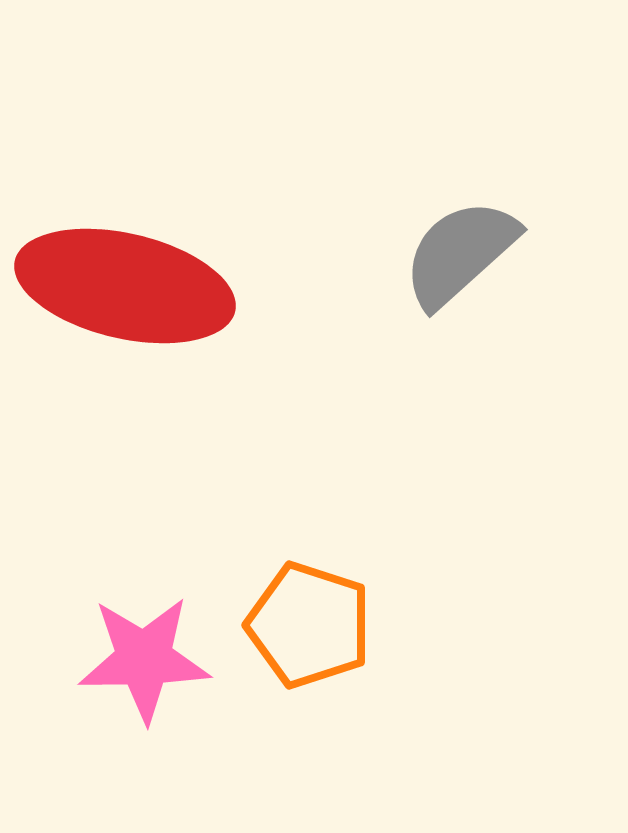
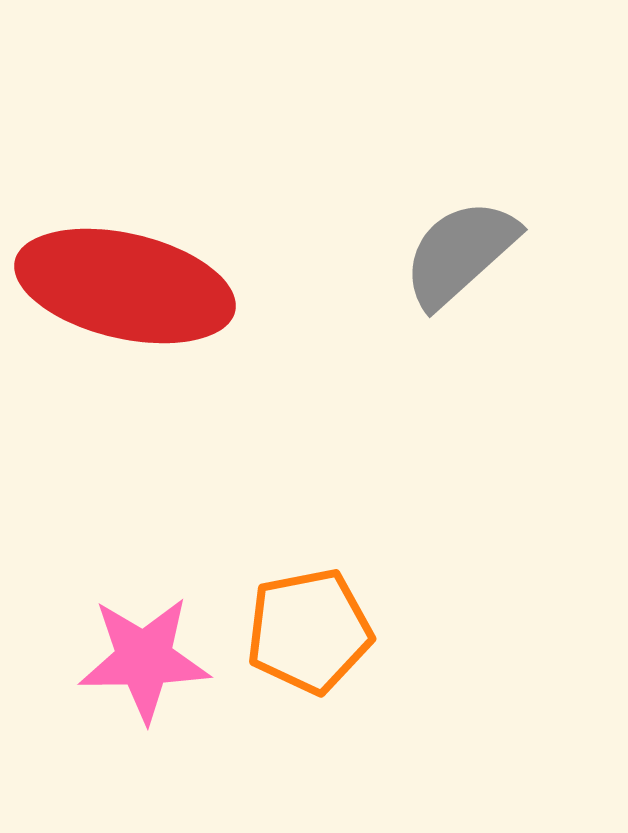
orange pentagon: moved 6 px down; rotated 29 degrees counterclockwise
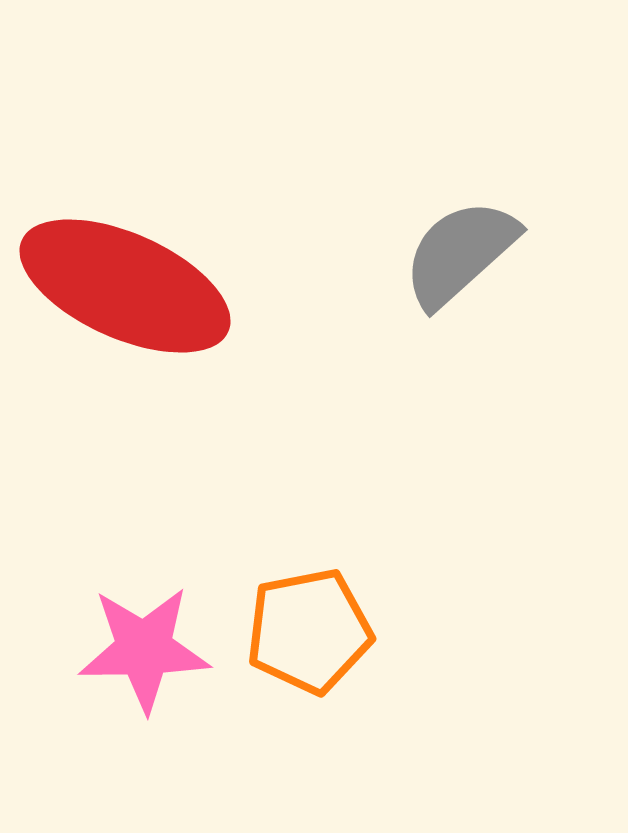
red ellipse: rotated 11 degrees clockwise
pink star: moved 10 px up
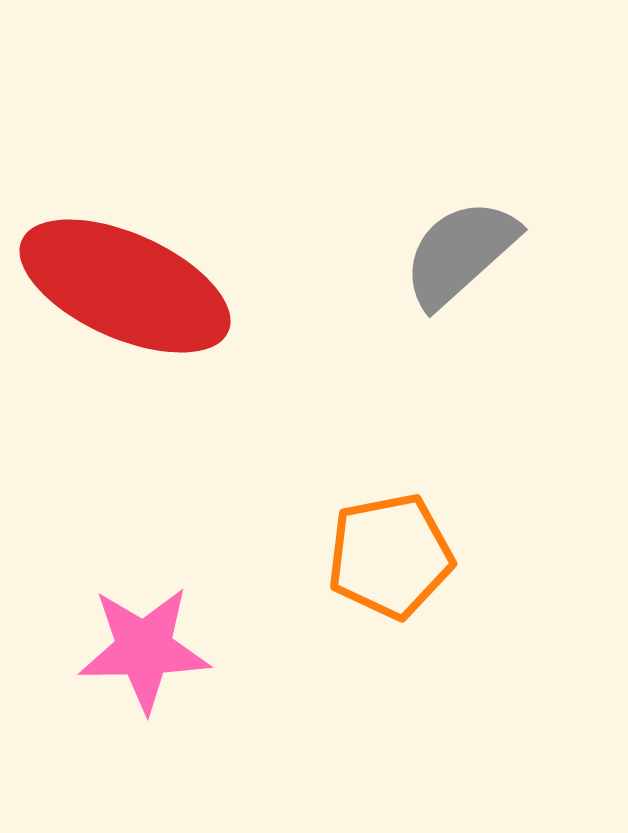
orange pentagon: moved 81 px right, 75 px up
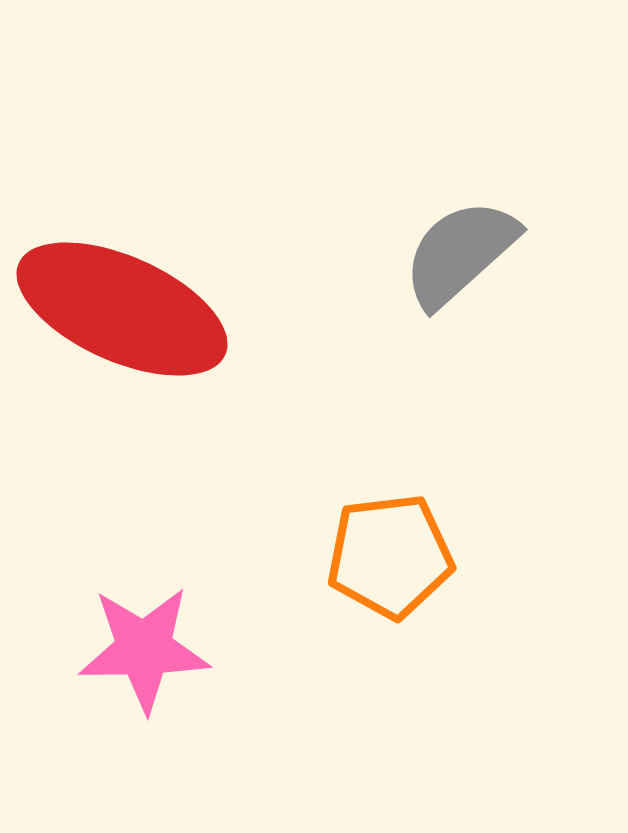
red ellipse: moved 3 px left, 23 px down
orange pentagon: rotated 4 degrees clockwise
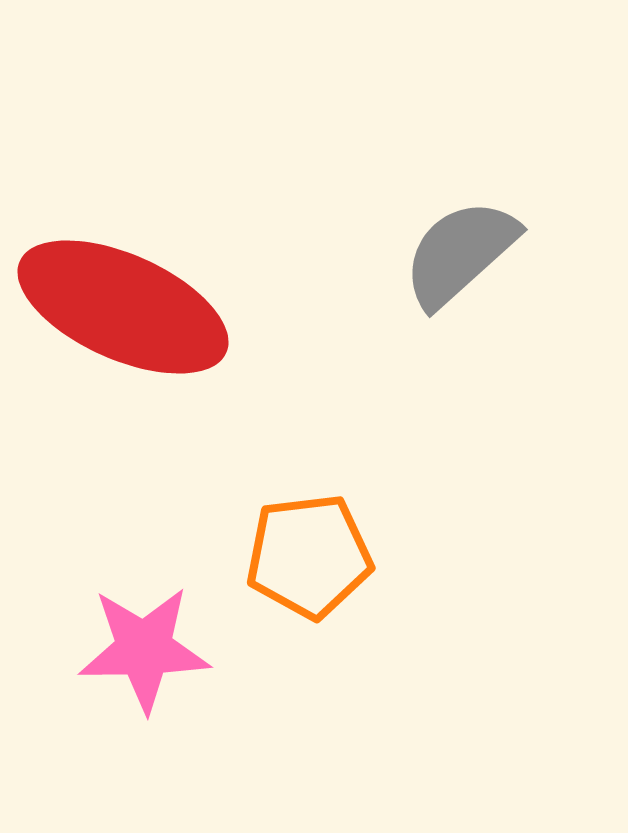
red ellipse: moved 1 px right, 2 px up
orange pentagon: moved 81 px left
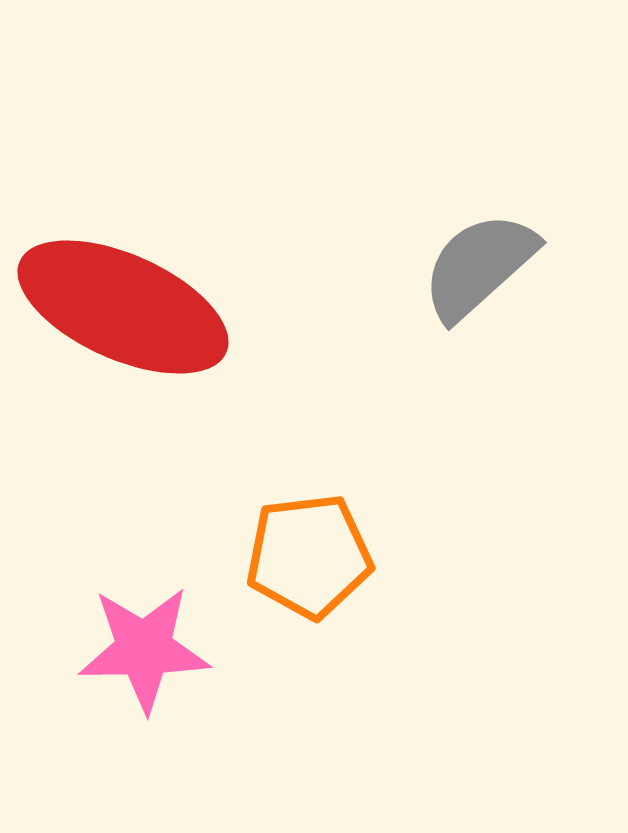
gray semicircle: moved 19 px right, 13 px down
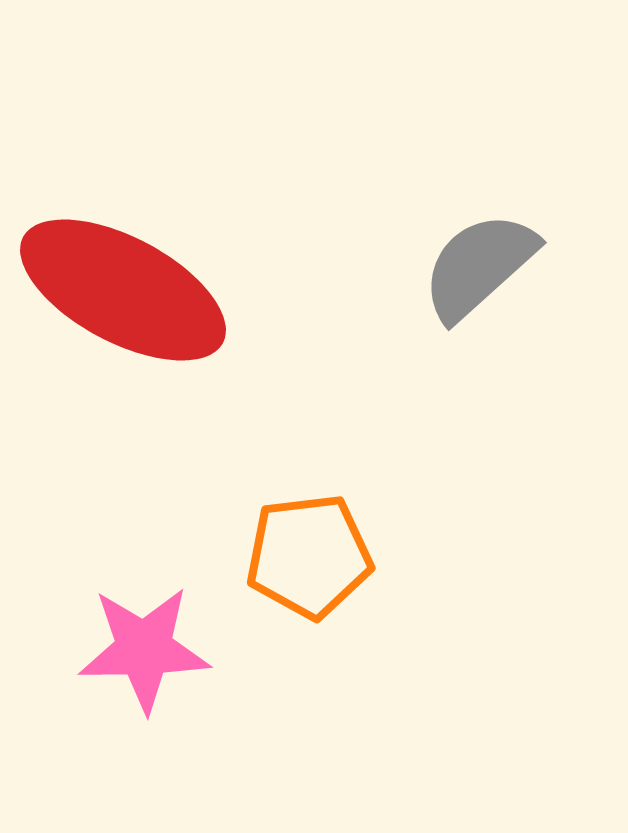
red ellipse: moved 17 px up; rotated 4 degrees clockwise
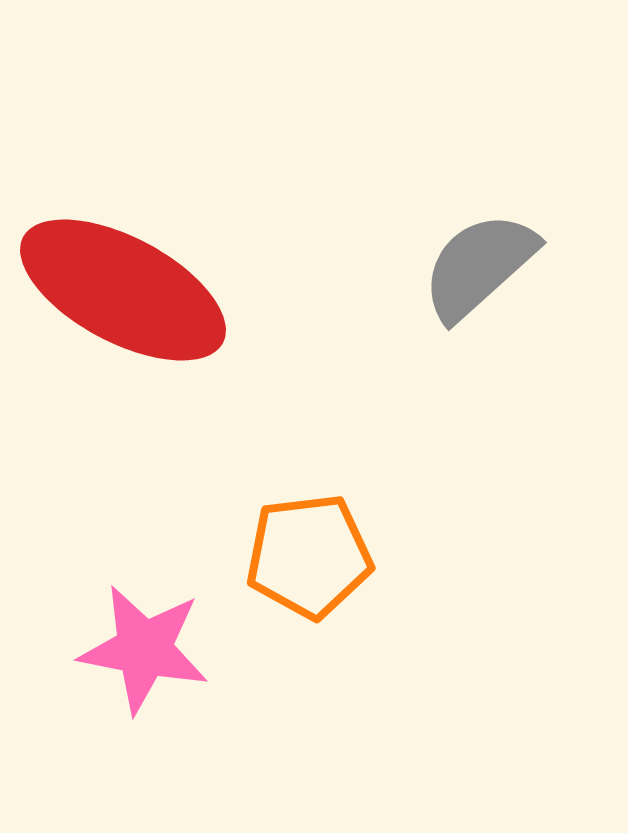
pink star: rotated 12 degrees clockwise
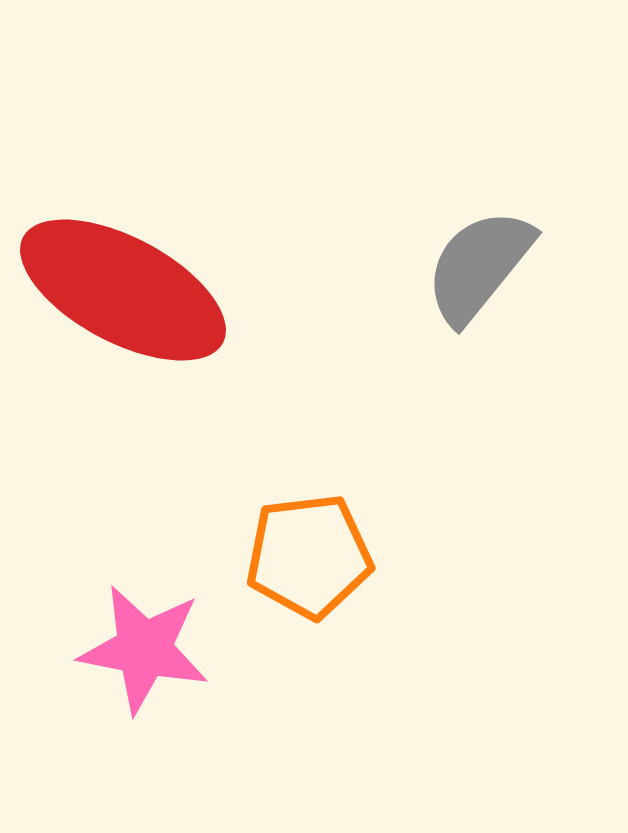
gray semicircle: rotated 9 degrees counterclockwise
